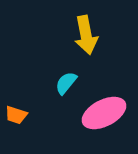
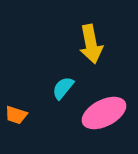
yellow arrow: moved 5 px right, 9 px down
cyan semicircle: moved 3 px left, 5 px down
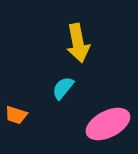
yellow arrow: moved 13 px left, 1 px up
pink ellipse: moved 4 px right, 11 px down
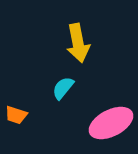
pink ellipse: moved 3 px right, 1 px up
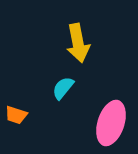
pink ellipse: rotated 45 degrees counterclockwise
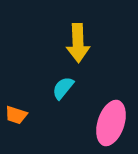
yellow arrow: rotated 9 degrees clockwise
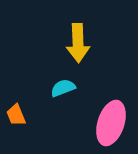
cyan semicircle: rotated 30 degrees clockwise
orange trapezoid: rotated 50 degrees clockwise
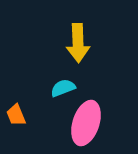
pink ellipse: moved 25 px left
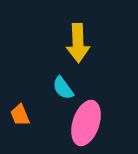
cyan semicircle: rotated 105 degrees counterclockwise
orange trapezoid: moved 4 px right
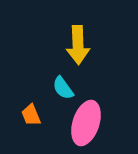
yellow arrow: moved 2 px down
orange trapezoid: moved 11 px right
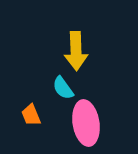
yellow arrow: moved 2 px left, 6 px down
pink ellipse: rotated 27 degrees counterclockwise
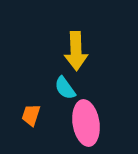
cyan semicircle: moved 2 px right
orange trapezoid: rotated 40 degrees clockwise
